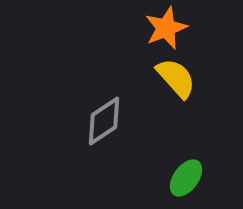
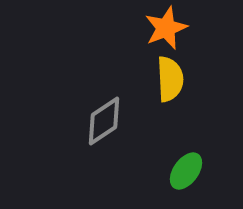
yellow semicircle: moved 6 px left, 1 px down; rotated 39 degrees clockwise
green ellipse: moved 7 px up
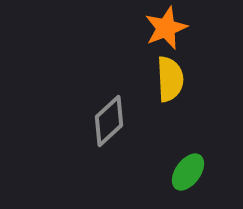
gray diamond: moved 5 px right; rotated 9 degrees counterclockwise
green ellipse: moved 2 px right, 1 px down
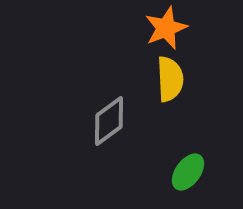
gray diamond: rotated 6 degrees clockwise
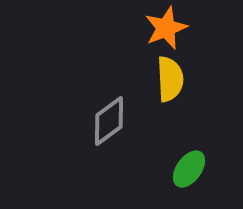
green ellipse: moved 1 px right, 3 px up
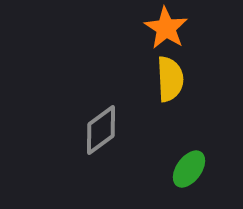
orange star: rotated 18 degrees counterclockwise
gray diamond: moved 8 px left, 9 px down
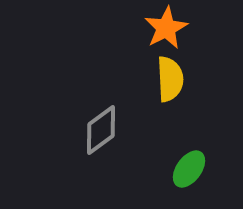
orange star: rotated 12 degrees clockwise
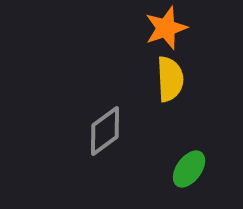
orange star: rotated 9 degrees clockwise
gray diamond: moved 4 px right, 1 px down
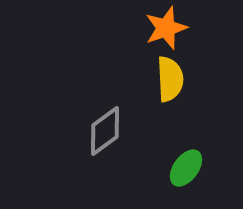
green ellipse: moved 3 px left, 1 px up
